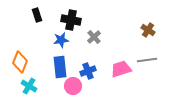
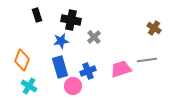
brown cross: moved 6 px right, 2 px up
blue star: moved 1 px down
orange diamond: moved 2 px right, 2 px up
blue rectangle: rotated 10 degrees counterclockwise
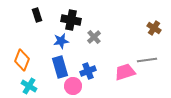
pink trapezoid: moved 4 px right, 3 px down
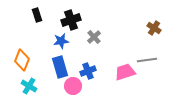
black cross: rotated 30 degrees counterclockwise
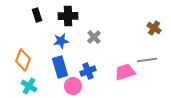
black cross: moved 3 px left, 4 px up; rotated 18 degrees clockwise
orange diamond: moved 1 px right
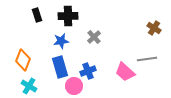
gray line: moved 1 px up
pink trapezoid: rotated 120 degrees counterclockwise
pink circle: moved 1 px right
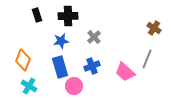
gray line: rotated 60 degrees counterclockwise
blue cross: moved 4 px right, 5 px up
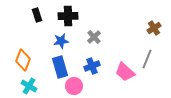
brown cross: rotated 24 degrees clockwise
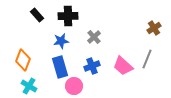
black rectangle: rotated 24 degrees counterclockwise
pink trapezoid: moved 2 px left, 6 px up
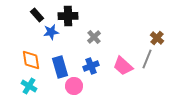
brown cross: moved 3 px right, 10 px down; rotated 16 degrees counterclockwise
blue star: moved 10 px left, 9 px up
orange diamond: moved 8 px right; rotated 30 degrees counterclockwise
blue cross: moved 1 px left
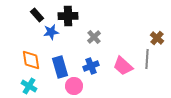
gray line: rotated 18 degrees counterclockwise
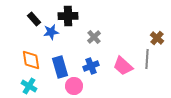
black rectangle: moved 3 px left, 4 px down
